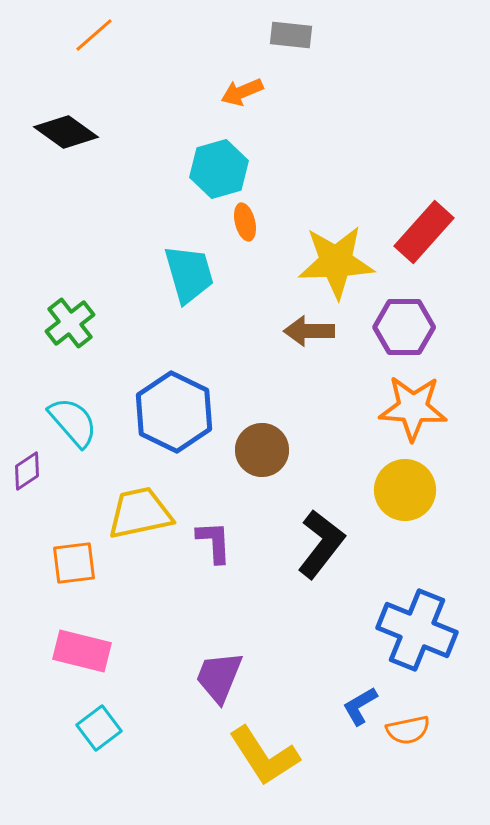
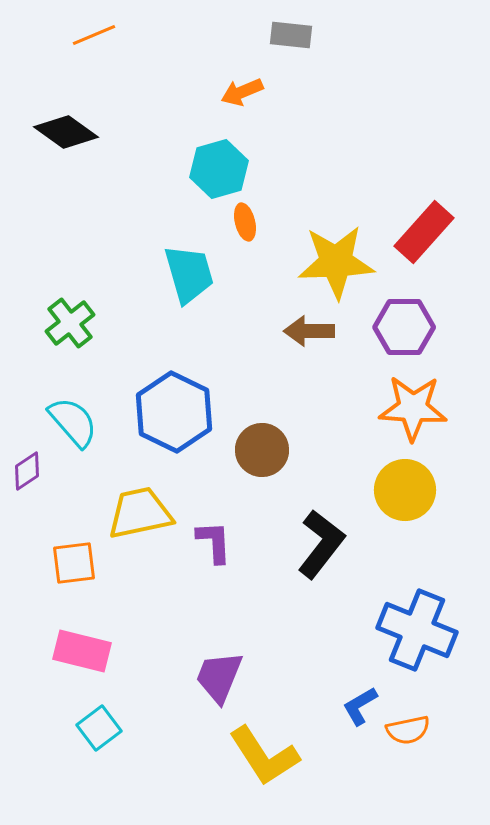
orange line: rotated 18 degrees clockwise
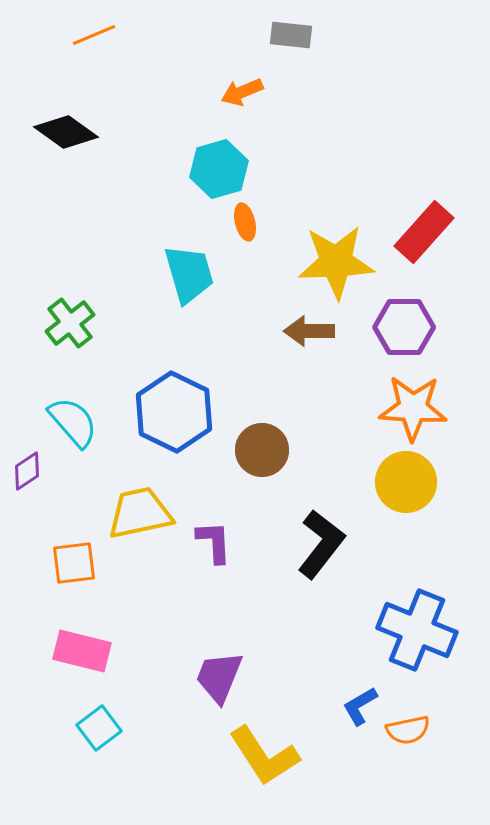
yellow circle: moved 1 px right, 8 px up
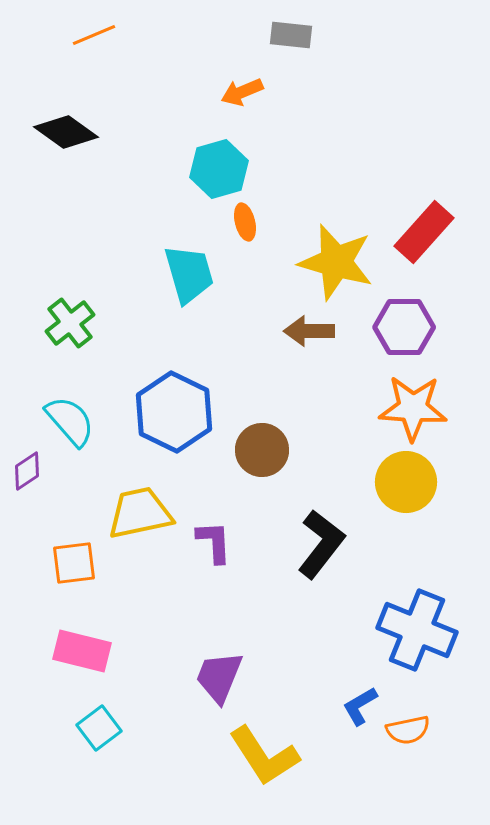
yellow star: rotated 18 degrees clockwise
cyan semicircle: moved 3 px left, 1 px up
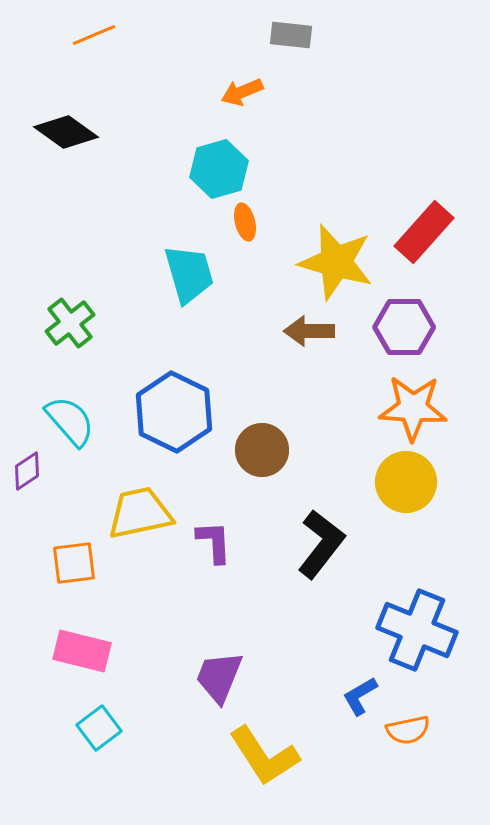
blue L-shape: moved 10 px up
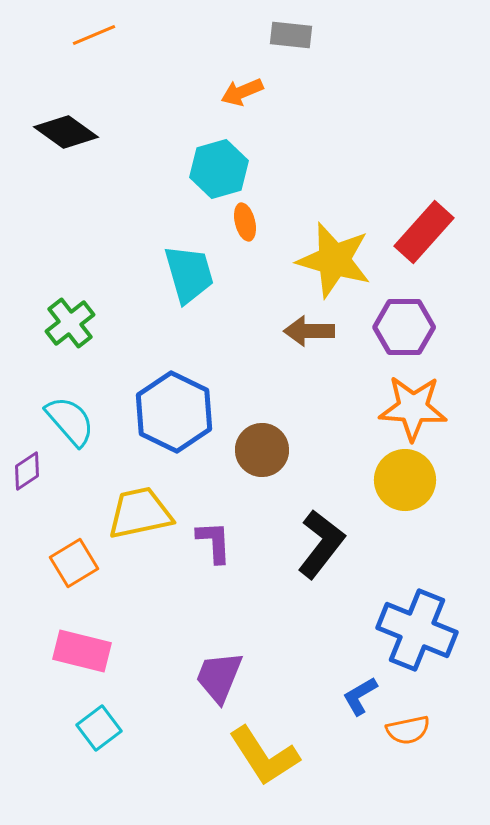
yellow star: moved 2 px left, 2 px up
yellow circle: moved 1 px left, 2 px up
orange square: rotated 24 degrees counterclockwise
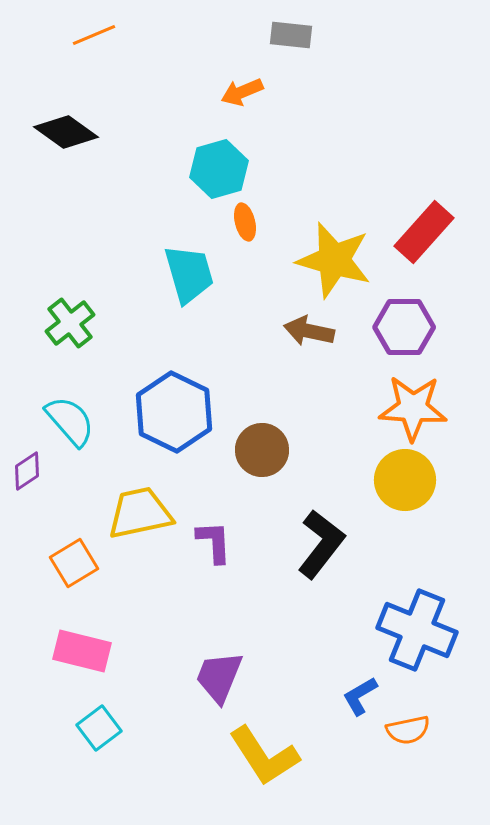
brown arrow: rotated 12 degrees clockwise
